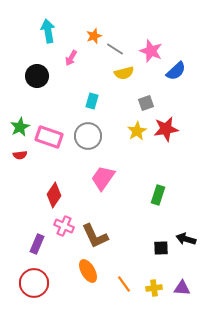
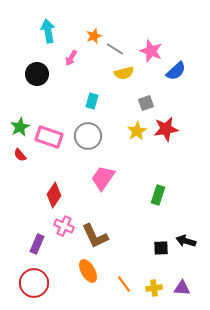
black circle: moved 2 px up
red semicircle: rotated 56 degrees clockwise
black arrow: moved 2 px down
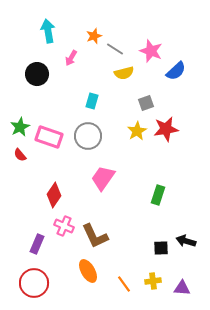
yellow cross: moved 1 px left, 7 px up
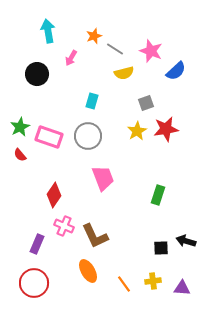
pink trapezoid: rotated 124 degrees clockwise
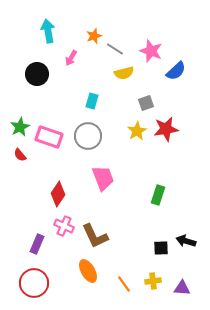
red diamond: moved 4 px right, 1 px up
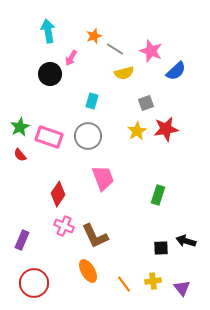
black circle: moved 13 px right
purple rectangle: moved 15 px left, 4 px up
purple triangle: rotated 48 degrees clockwise
